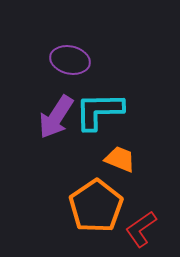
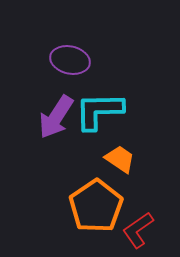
orange trapezoid: rotated 12 degrees clockwise
red L-shape: moved 3 px left, 1 px down
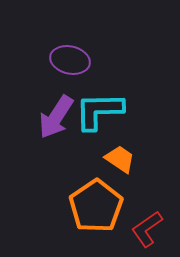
red L-shape: moved 9 px right, 1 px up
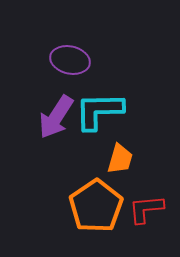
orange trapezoid: rotated 72 degrees clockwise
red L-shape: moved 1 px left, 20 px up; rotated 30 degrees clockwise
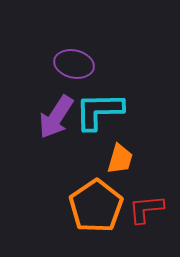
purple ellipse: moved 4 px right, 4 px down
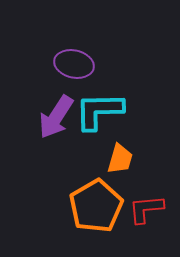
orange pentagon: rotated 4 degrees clockwise
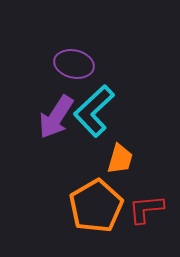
cyan L-shape: moved 5 px left; rotated 42 degrees counterclockwise
